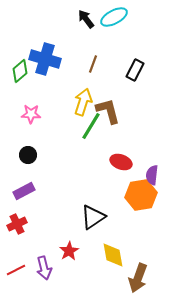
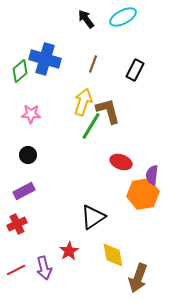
cyan ellipse: moved 9 px right
orange hexagon: moved 2 px right, 1 px up
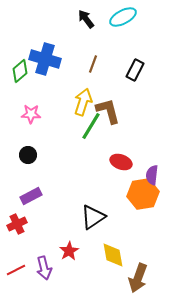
purple rectangle: moved 7 px right, 5 px down
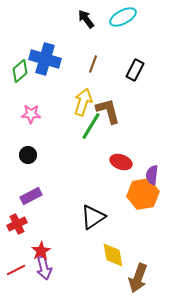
red star: moved 28 px left
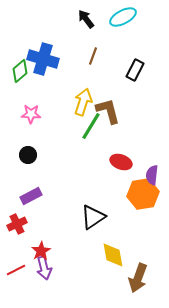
blue cross: moved 2 px left
brown line: moved 8 px up
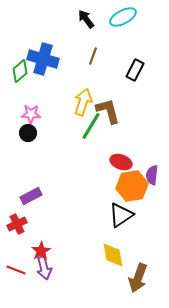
black circle: moved 22 px up
orange hexagon: moved 11 px left, 8 px up
black triangle: moved 28 px right, 2 px up
red line: rotated 48 degrees clockwise
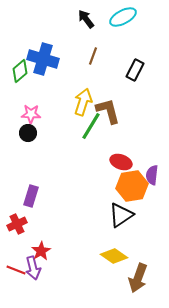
purple rectangle: rotated 45 degrees counterclockwise
yellow diamond: moved 1 px right, 1 px down; rotated 44 degrees counterclockwise
purple arrow: moved 11 px left
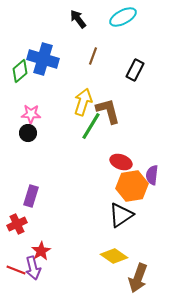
black arrow: moved 8 px left
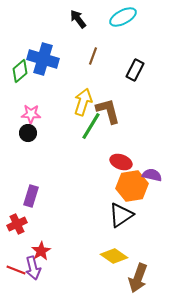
purple semicircle: rotated 96 degrees clockwise
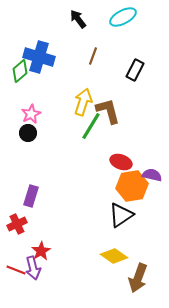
blue cross: moved 4 px left, 2 px up
pink star: rotated 30 degrees counterclockwise
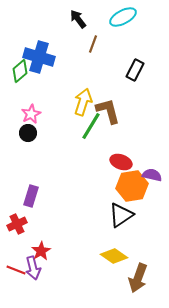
brown line: moved 12 px up
